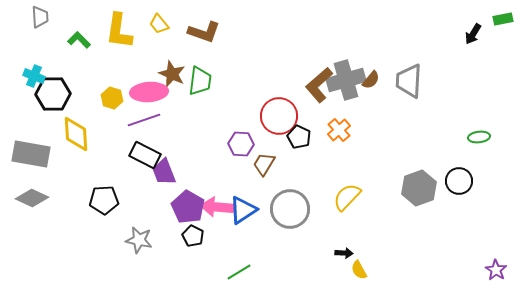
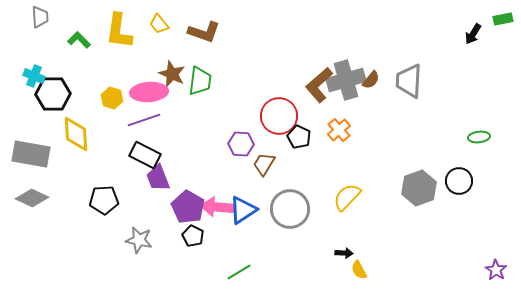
purple trapezoid at (164, 172): moved 6 px left, 6 px down
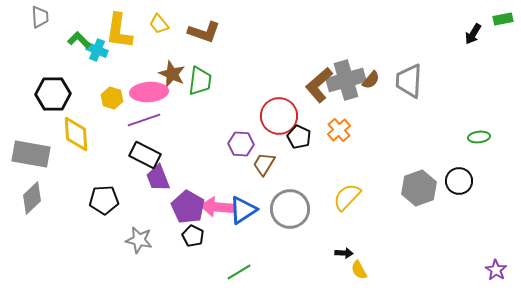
cyan cross at (34, 76): moved 63 px right, 26 px up
gray diamond at (32, 198): rotated 68 degrees counterclockwise
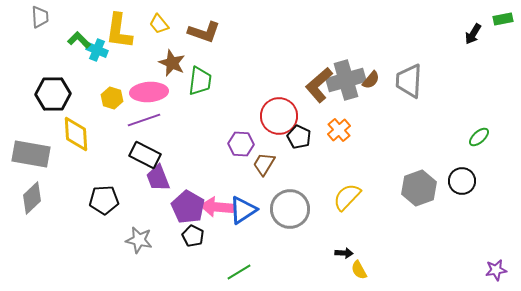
brown star at (172, 74): moved 11 px up
green ellipse at (479, 137): rotated 35 degrees counterclockwise
black circle at (459, 181): moved 3 px right
purple star at (496, 270): rotated 30 degrees clockwise
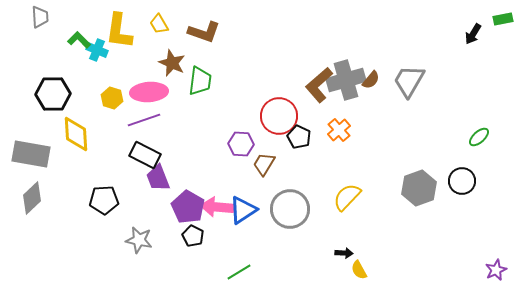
yellow trapezoid at (159, 24): rotated 10 degrees clockwise
gray trapezoid at (409, 81): rotated 27 degrees clockwise
purple star at (496, 270): rotated 15 degrees counterclockwise
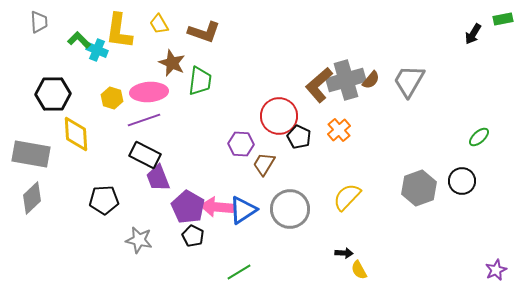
gray trapezoid at (40, 17): moved 1 px left, 5 px down
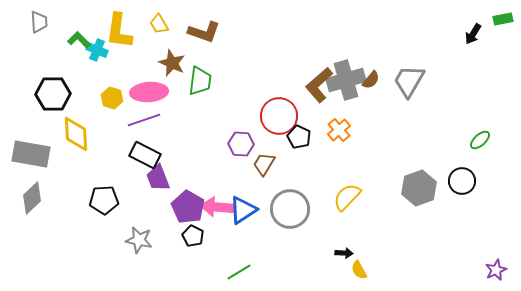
green ellipse at (479, 137): moved 1 px right, 3 px down
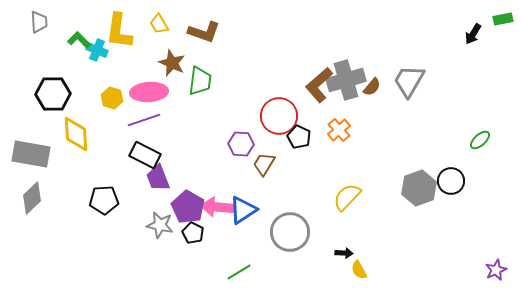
brown semicircle at (371, 80): moved 1 px right, 7 px down
black circle at (462, 181): moved 11 px left
gray circle at (290, 209): moved 23 px down
black pentagon at (193, 236): moved 3 px up
gray star at (139, 240): moved 21 px right, 15 px up
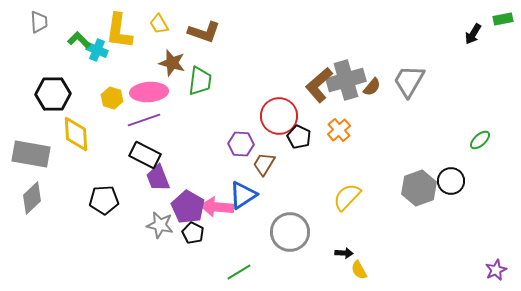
brown star at (172, 63): rotated 8 degrees counterclockwise
blue triangle at (243, 210): moved 15 px up
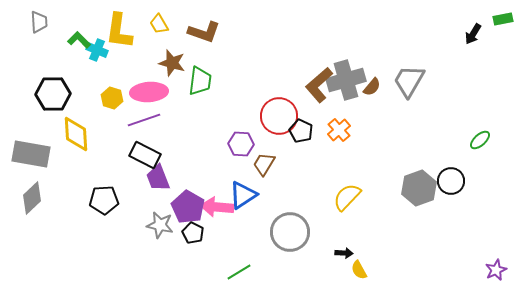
black pentagon at (299, 137): moved 2 px right, 6 px up
